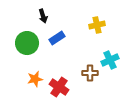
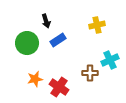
black arrow: moved 3 px right, 5 px down
blue rectangle: moved 1 px right, 2 px down
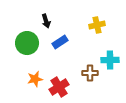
blue rectangle: moved 2 px right, 2 px down
cyan cross: rotated 24 degrees clockwise
red cross: rotated 24 degrees clockwise
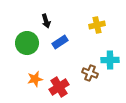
brown cross: rotated 21 degrees clockwise
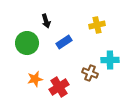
blue rectangle: moved 4 px right
